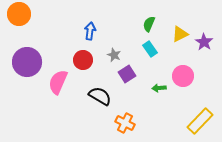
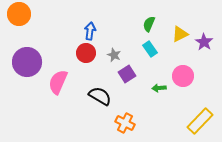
red circle: moved 3 px right, 7 px up
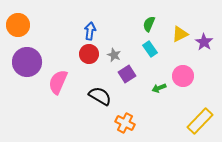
orange circle: moved 1 px left, 11 px down
red circle: moved 3 px right, 1 px down
green arrow: rotated 16 degrees counterclockwise
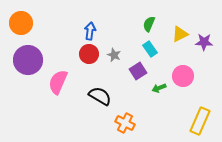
orange circle: moved 3 px right, 2 px up
purple star: rotated 30 degrees counterclockwise
purple circle: moved 1 px right, 2 px up
purple square: moved 11 px right, 3 px up
yellow rectangle: rotated 20 degrees counterclockwise
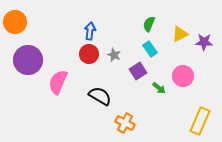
orange circle: moved 6 px left, 1 px up
green arrow: rotated 120 degrees counterclockwise
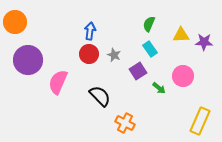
yellow triangle: moved 1 px right, 1 px down; rotated 24 degrees clockwise
black semicircle: rotated 15 degrees clockwise
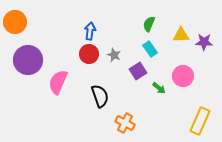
black semicircle: rotated 25 degrees clockwise
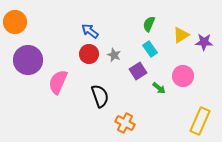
blue arrow: rotated 60 degrees counterclockwise
yellow triangle: rotated 30 degrees counterclockwise
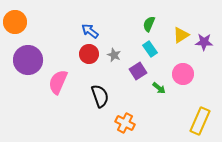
pink circle: moved 2 px up
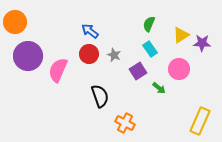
purple star: moved 2 px left, 1 px down
purple circle: moved 4 px up
pink circle: moved 4 px left, 5 px up
pink semicircle: moved 12 px up
